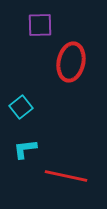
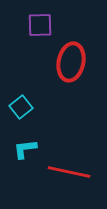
red line: moved 3 px right, 4 px up
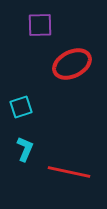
red ellipse: moved 1 px right, 2 px down; rotated 51 degrees clockwise
cyan square: rotated 20 degrees clockwise
cyan L-shape: rotated 120 degrees clockwise
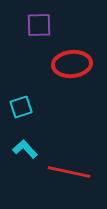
purple square: moved 1 px left
red ellipse: rotated 21 degrees clockwise
cyan L-shape: rotated 65 degrees counterclockwise
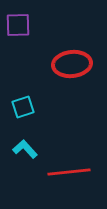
purple square: moved 21 px left
cyan square: moved 2 px right
red line: rotated 18 degrees counterclockwise
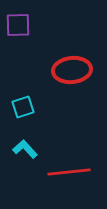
red ellipse: moved 6 px down
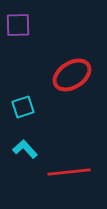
red ellipse: moved 5 px down; rotated 27 degrees counterclockwise
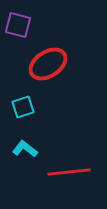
purple square: rotated 16 degrees clockwise
red ellipse: moved 24 px left, 11 px up
cyan L-shape: rotated 10 degrees counterclockwise
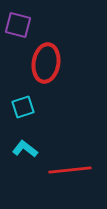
red ellipse: moved 2 px left, 1 px up; rotated 48 degrees counterclockwise
red line: moved 1 px right, 2 px up
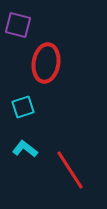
red line: rotated 63 degrees clockwise
